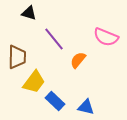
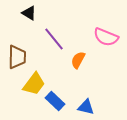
black triangle: rotated 14 degrees clockwise
orange semicircle: rotated 12 degrees counterclockwise
yellow trapezoid: moved 2 px down
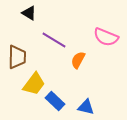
purple line: moved 1 px down; rotated 20 degrees counterclockwise
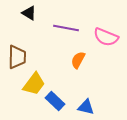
purple line: moved 12 px right, 12 px up; rotated 20 degrees counterclockwise
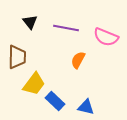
black triangle: moved 1 px right, 9 px down; rotated 21 degrees clockwise
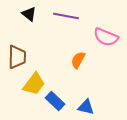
black triangle: moved 1 px left, 8 px up; rotated 14 degrees counterclockwise
purple line: moved 12 px up
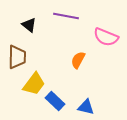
black triangle: moved 11 px down
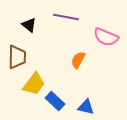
purple line: moved 1 px down
